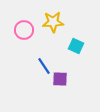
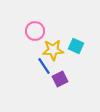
yellow star: moved 28 px down
pink circle: moved 11 px right, 1 px down
purple square: rotated 28 degrees counterclockwise
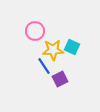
cyan square: moved 4 px left, 1 px down
